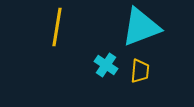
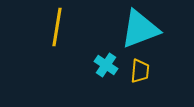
cyan triangle: moved 1 px left, 2 px down
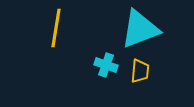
yellow line: moved 1 px left, 1 px down
cyan cross: rotated 15 degrees counterclockwise
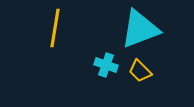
yellow line: moved 1 px left
yellow trapezoid: rotated 130 degrees clockwise
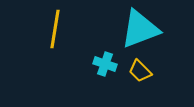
yellow line: moved 1 px down
cyan cross: moved 1 px left, 1 px up
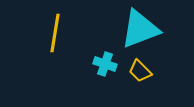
yellow line: moved 4 px down
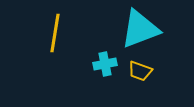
cyan cross: rotated 30 degrees counterclockwise
yellow trapezoid: rotated 25 degrees counterclockwise
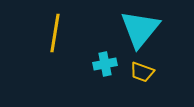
cyan triangle: rotated 30 degrees counterclockwise
yellow trapezoid: moved 2 px right, 1 px down
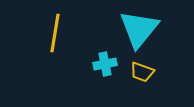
cyan triangle: moved 1 px left
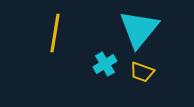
cyan cross: rotated 20 degrees counterclockwise
